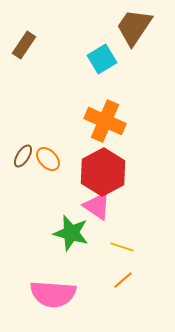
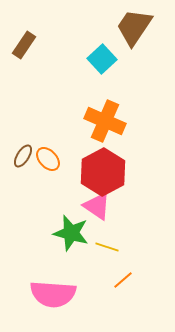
cyan square: rotated 12 degrees counterclockwise
yellow line: moved 15 px left
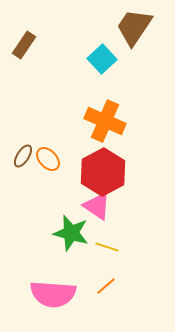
orange line: moved 17 px left, 6 px down
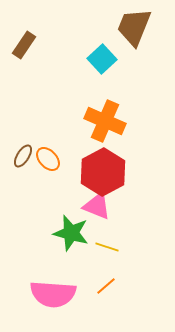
brown trapezoid: rotated 12 degrees counterclockwise
pink triangle: rotated 12 degrees counterclockwise
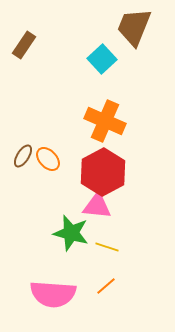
pink triangle: rotated 16 degrees counterclockwise
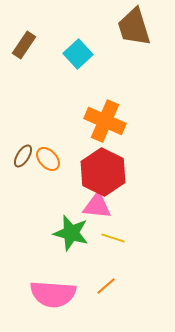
brown trapezoid: rotated 39 degrees counterclockwise
cyan square: moved 24 px left, 5 px up
red hexagon: rotated 6 degrees counterclockwise
yellow line: moved 6 px right, 9 px up
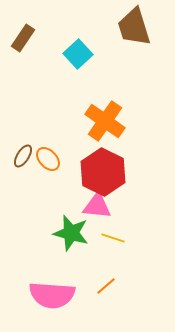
brown rectangle: moved 1 px left, 7 px up
orange cross: rotated 12 degrees clockwise
pink semicircle: moved 1 px left, 1 px down
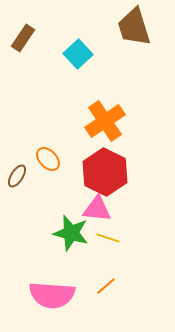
orange cross: rotated 21 degrees clockwise
brown ellipse: moved 6 px left, 20 px down
red hexagon: moved 2 px right
pink triangle: moved 3 px down
yellow line: moved 5 px left
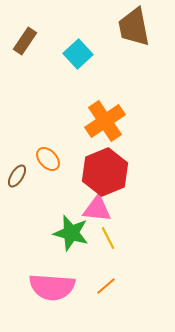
brown trapezoid: rotated 6 degrees clockwise
brown rectangle: moved 2 px right, 3 px down
red hexagon: rotated 12 degrees clockwise
yellow line: rotated 45 degrees clockwise
pink semicircle: moved 8 px up
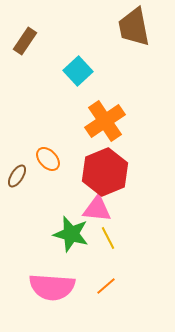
cyan square: moved 17 px down
green star: moved 1 px down
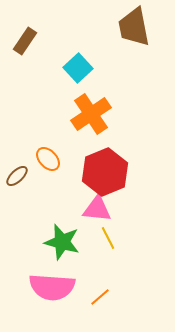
cyan square: moved 3 px up
orange cross: moved 14 px left, 7 px up
brown ellipse: rotated 15 degrees clockwise
green star: moved 9 px left, 8 px down
orange line: moved 6 px left, 11 px down
